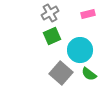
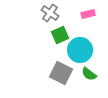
gray cross: rotated 24 degrees counterclockwise
green square: moved 8 px right, 1 px up
gray square: rotated 15 degrees counterclockwise
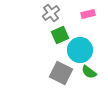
gray cross: moved 1 px right; rotated 18 degrees clockwise
green semicircle: moved 2 px up
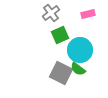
green semicircle: moved 11 px left, 3 px up
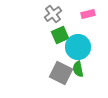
gray cross: moved 2 px right, 1 px down
cyan circle: moved 2 px left, 3 px up
green semicircle: rotated 42 degrees clockwise
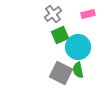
green semicircle: moved 1 px down
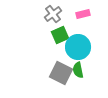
pink rectangle: moved 5 px left
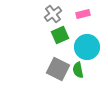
cyan circle: moved 9 px right
gray square: moved 3 px left, 4 px up
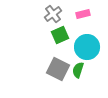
green semicircle: rotated 28 degrees clockwise
